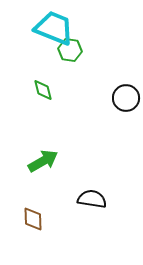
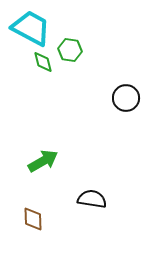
cyan trapezoid: moved 23 px left; rotated 6 degrees clockwise
green diamond: moved 28 px up
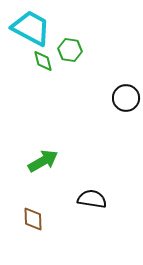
green diamond: moved 1 px up
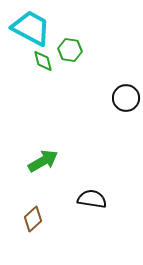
brown diamond: rotated 50 degrees clockwise
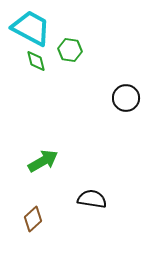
green diamond: moved 7 px left
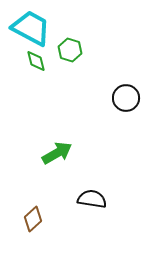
green hexagon: rotated 10 degrees clockwise
green arrow: moved 14 px right, 8 px up
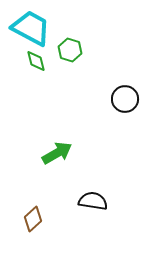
black circle: moved 1 px left, 1 px down
black semicircle: moved 1 px right, 2 px down
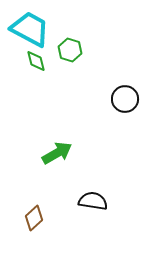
cyan trapezoid: moved 1 px left, 1 px down
brown diamond: moved 1 px right, 1 px up
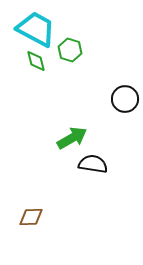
cyan trapezoid: moved 6 px right
green arrow: moved 15 px right, 15 px up
black semicircle: moved 37 px up
brown diamond: moved 3 px left, 1 px up; rotated 40 degrees clockwise
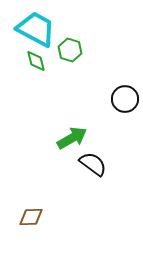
black semicircle: rotated 28 degrees clockwise
